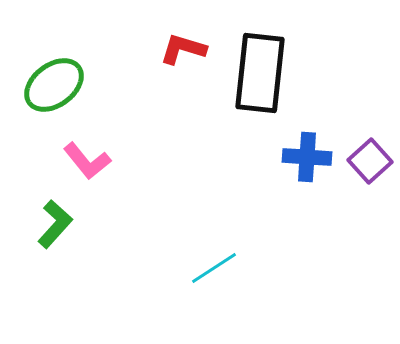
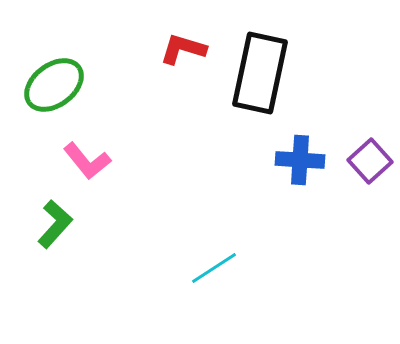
black rectangle: rotated 6 degrees clockwise
blue cross: moved 7 px left, 3 px down
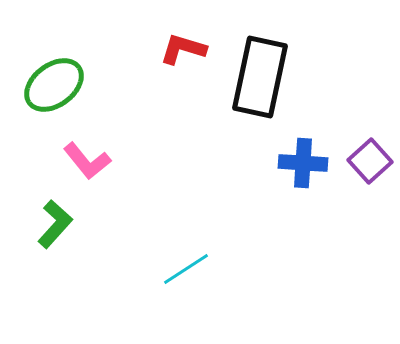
black rectangle: moved 4 px down
blue cross: moved 3 px right, 3 px down
cyan line: moved 28 px left, 1 px down
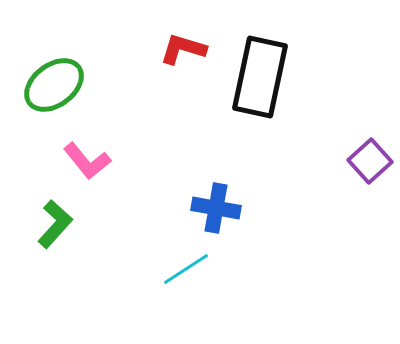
blue cross: moved 87 px left, 45 px down; rotated 6 degrees clockwise
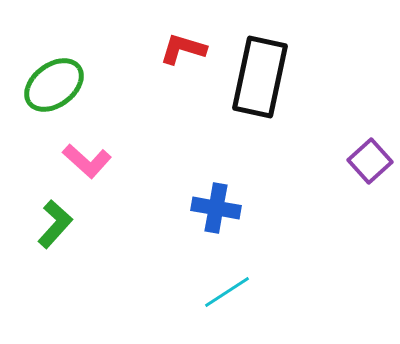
pink L-shape: rotated 9 degrees counterclockwise
cyan line: moved 41 px right, 23 px down
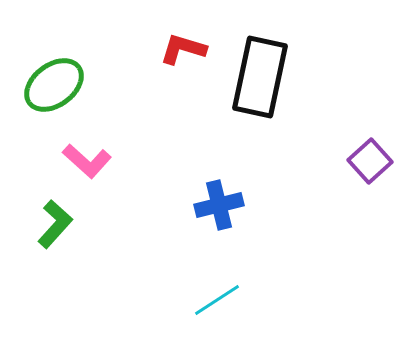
blue cross: moved 3 px right, 3 px up; rotated 24 degrees counterclockwise
cyan line: moved 10 px left, 8 px down
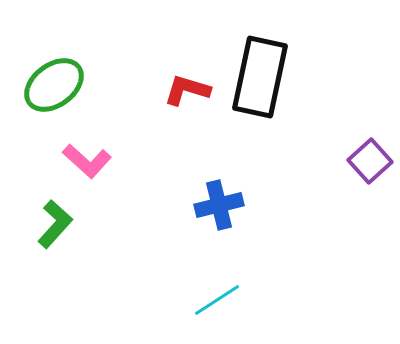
red L-shape: moved 4 px right, 41 px down
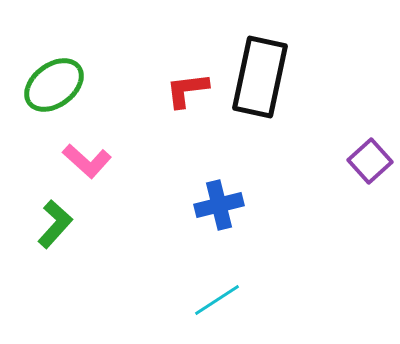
red L-shape: rotated 24 degrees counterclockwise
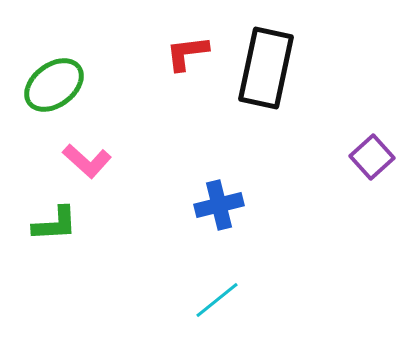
black rectangle: moved 6 px right, 9 px up
red L-shape: moved 37 px up
purple square: moved 2 px right, 4 px up
green L-shape: rotated 45 degrees clockwise
cyan line: rotated 6 degrees counterclockwise
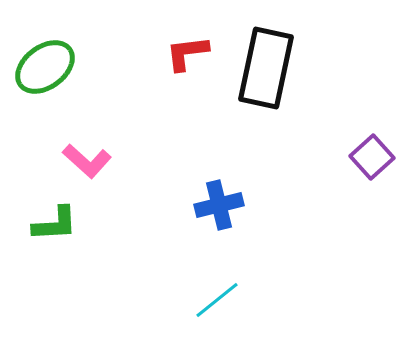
green ellipse: moved 9 px left, 18 px up
